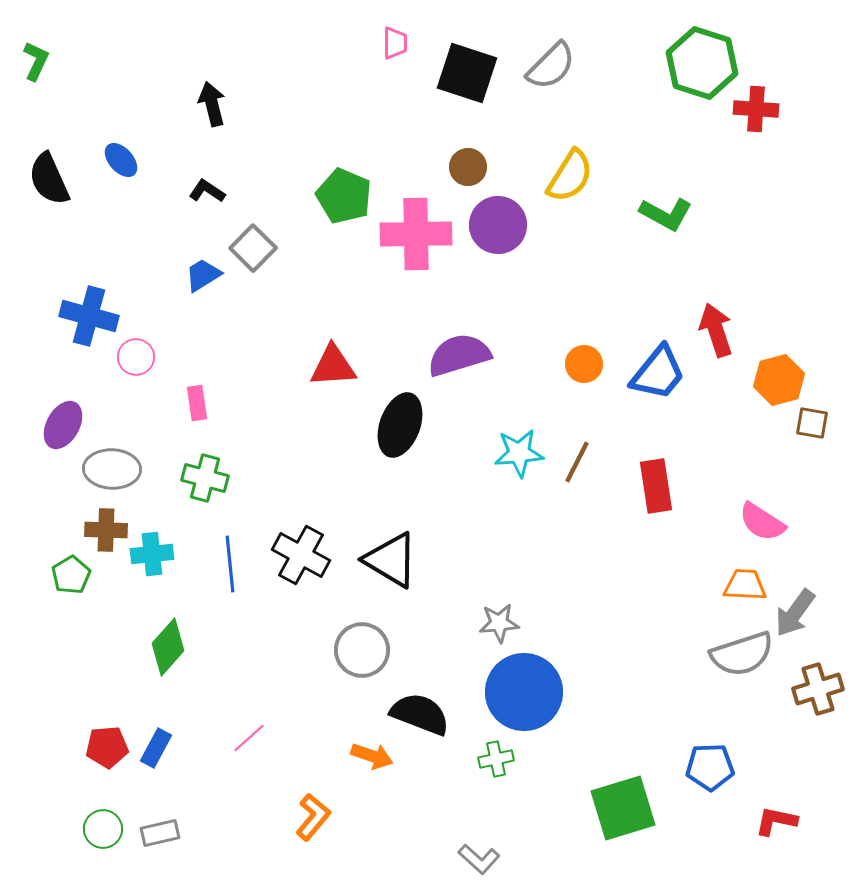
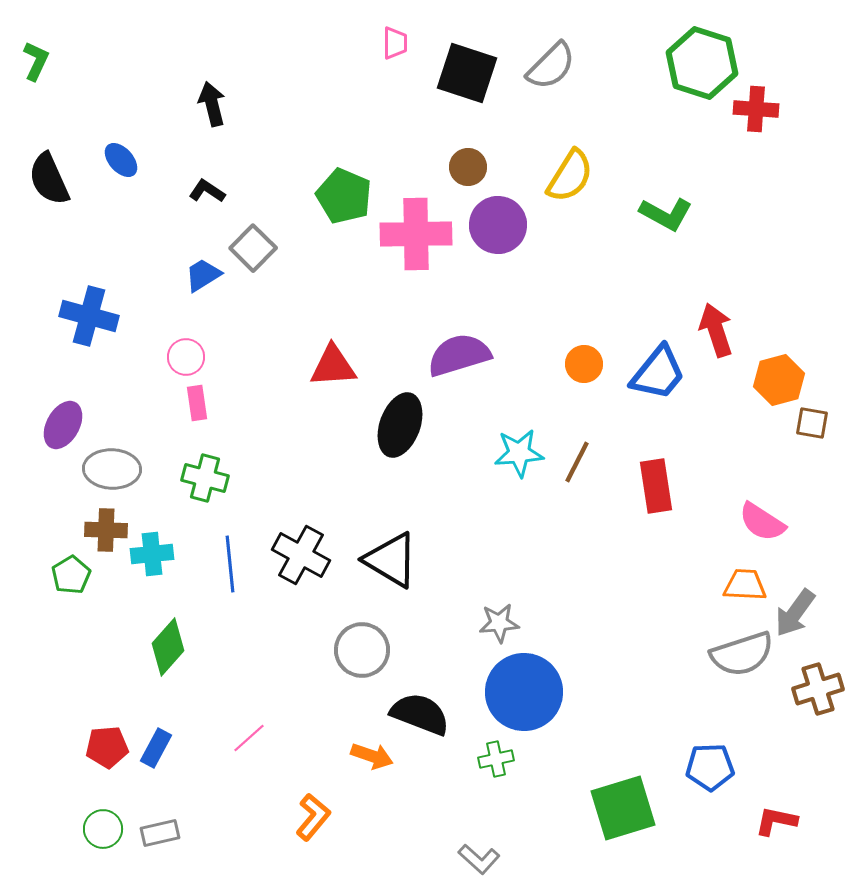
pink circle at (136, 357): moved 50 px right
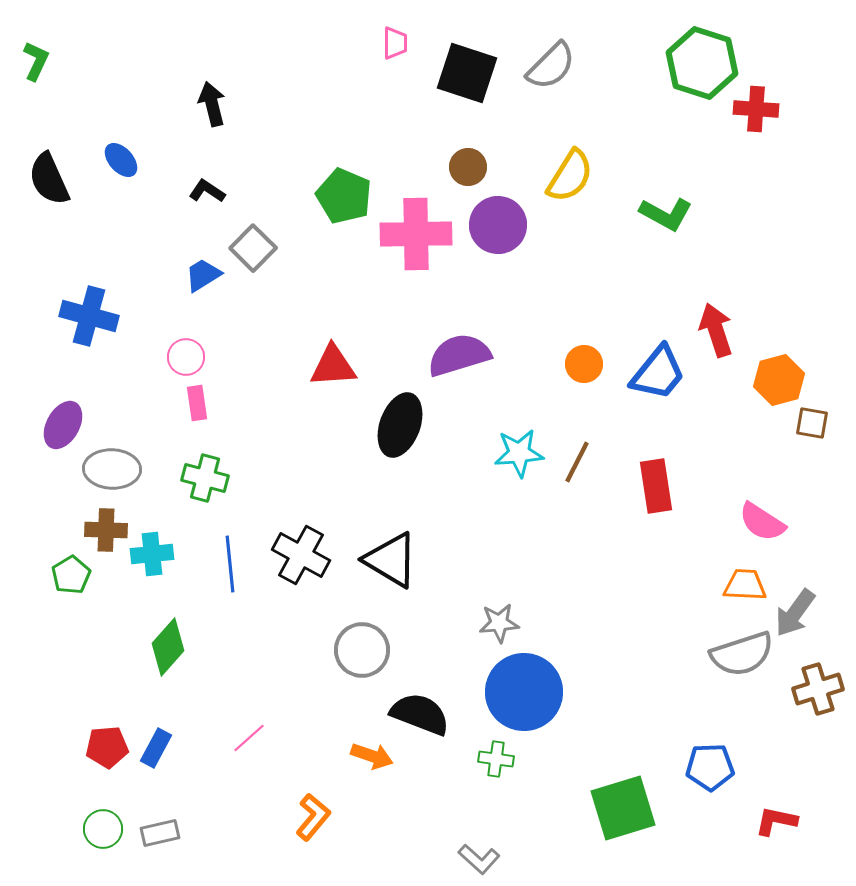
green cross at (496, 759): rotated 20 degrees clockwise
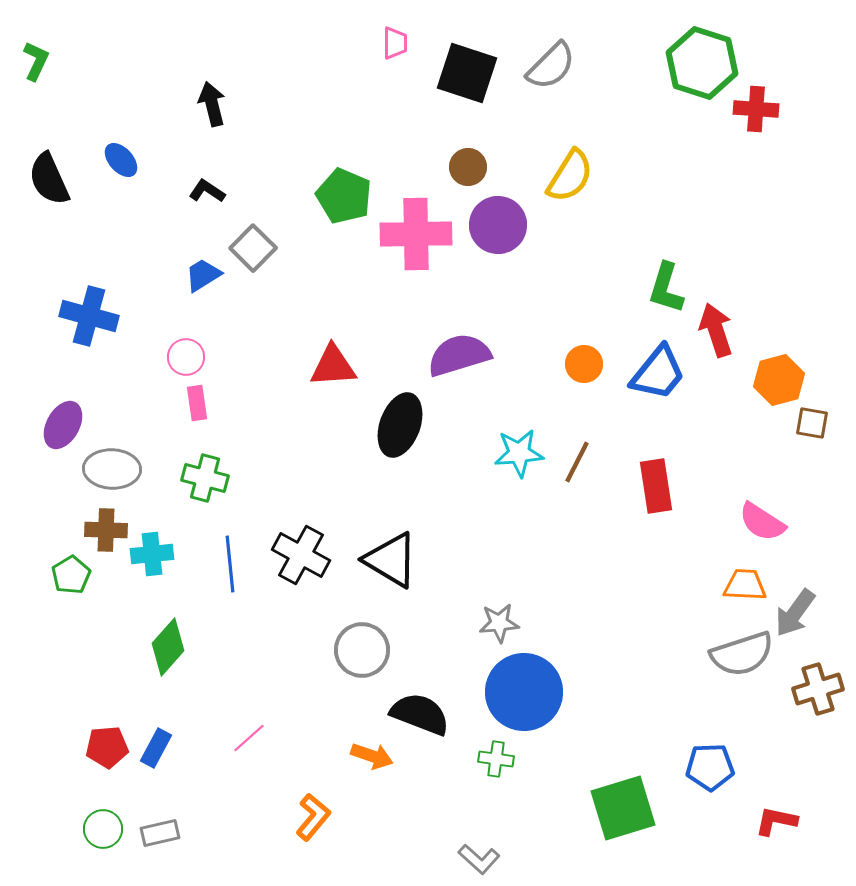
green L-shape at (666, 214): moved 74 px down; rotated 78 degrees clockwise
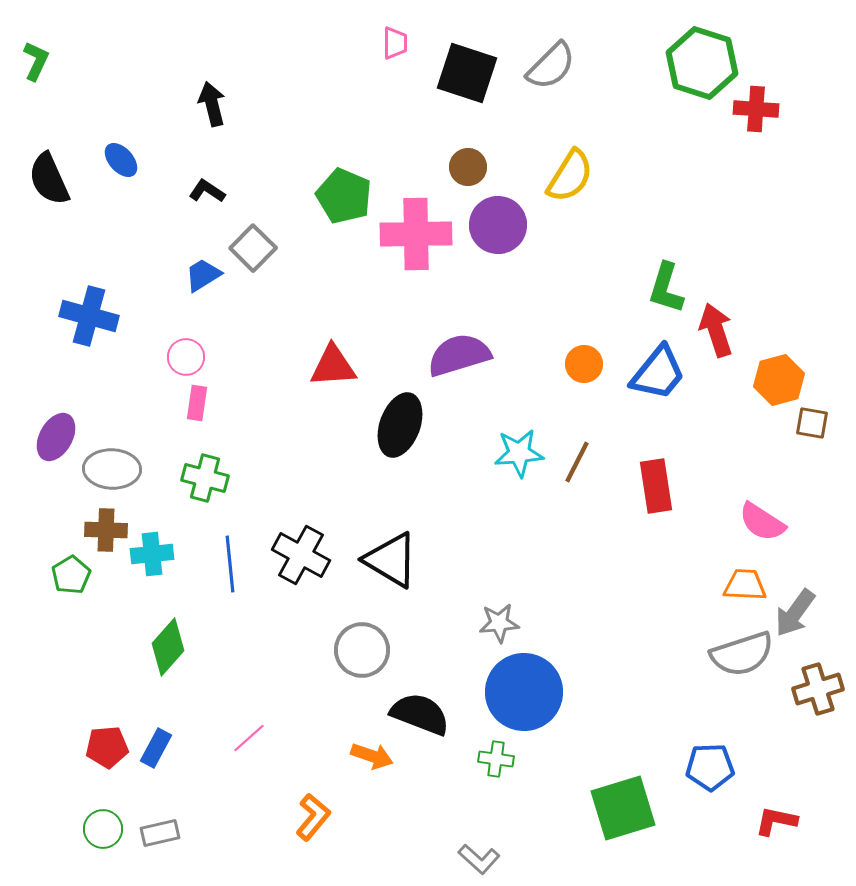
pink rectangle at (197, 403): rotated 16 degrees clockwise
purple ellipse at (63, 425): moved 7 px left, 12 px down
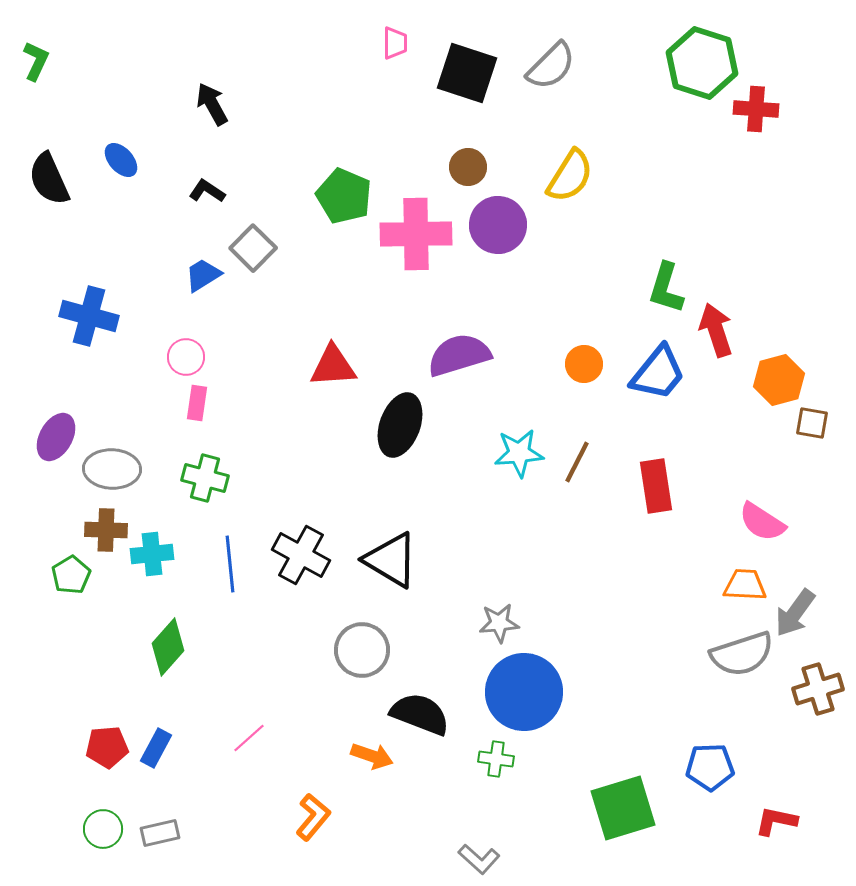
black arrow at (212, 104): rotated 15 degrees counterclockwise
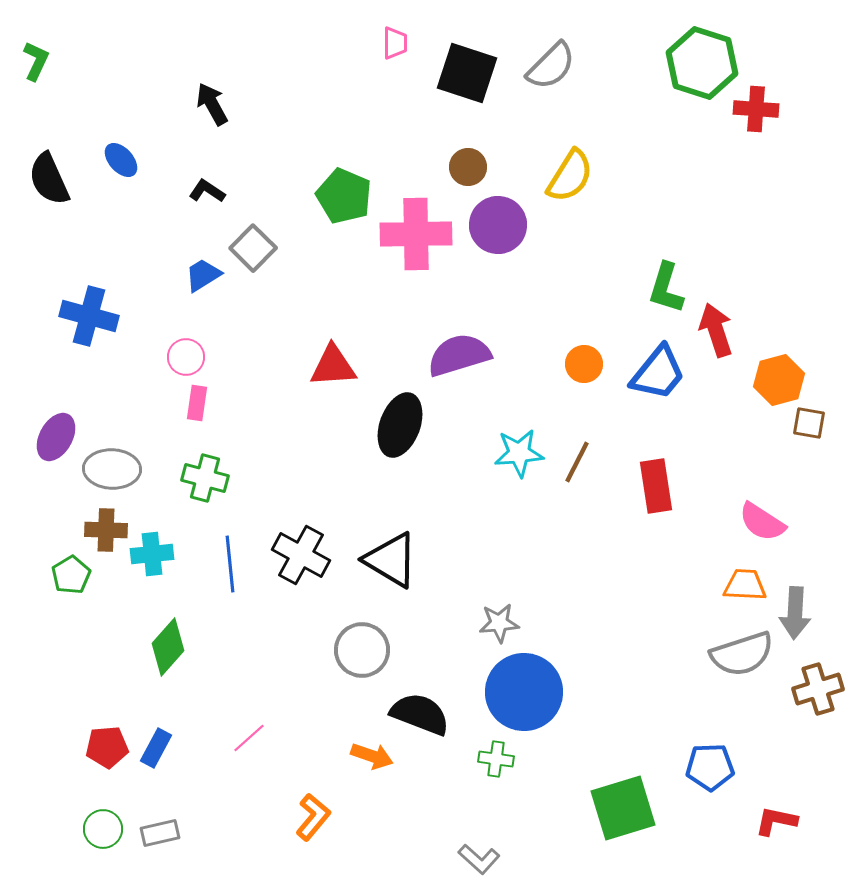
brown square at (812, 423): moved 3 px left
gray arrow at (795, 613): rotated 33 degrees counterclockwise
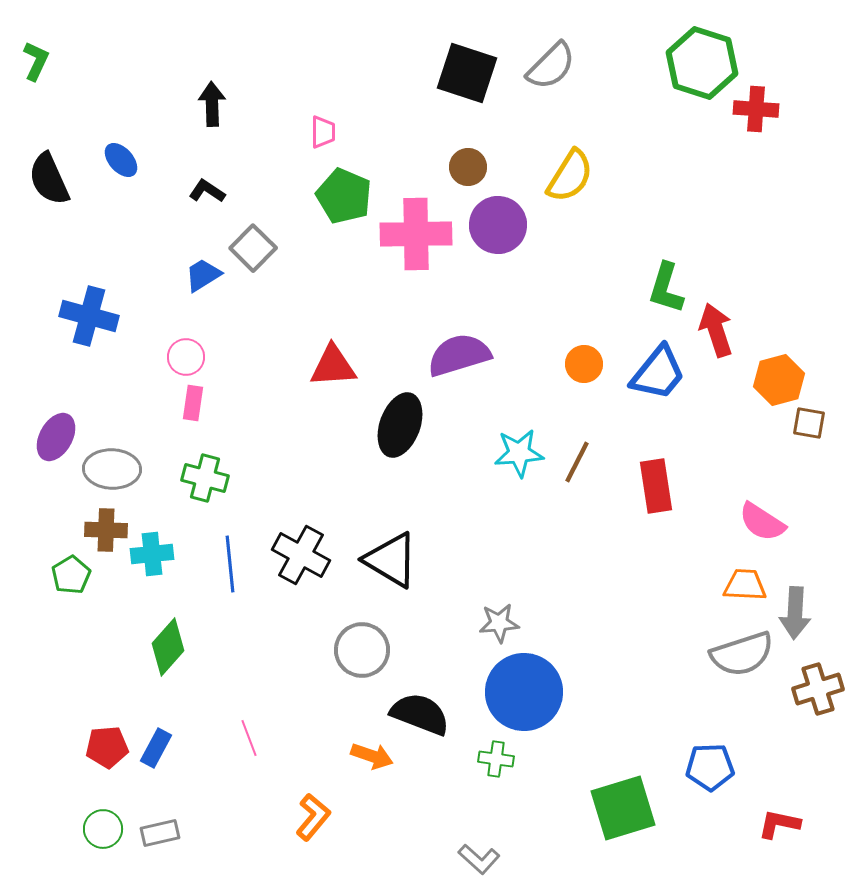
pink trapezoid at (395, 43): moved 72 px left, 89 px down
black arrow at (212, 104): rotated 27 degrees clockwise
pink rectangle at (197, 403): moved 4 px left
pink line at (249, 738): rotated 69 degrees counterclockwise
red L-shape at (776, 821): moved 3 px right, 3 px down
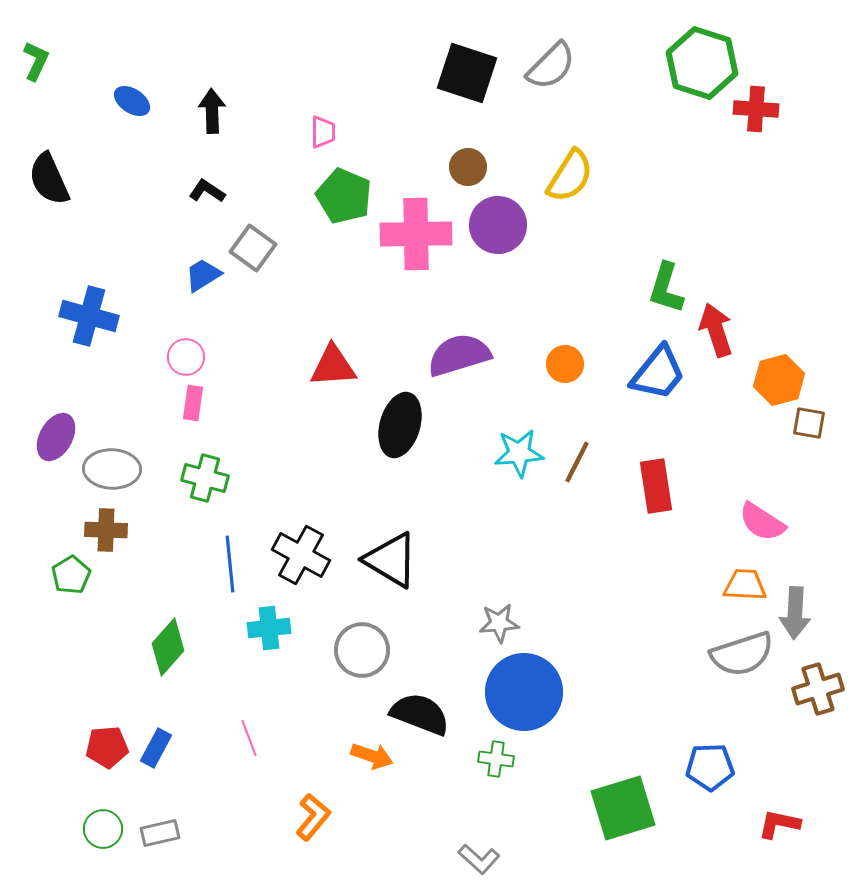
black arrow at (212, 104): moved 7 px down
blue ellipse at (121, 160): moved 11 px right, 59 px up; rotated 15 degrees counterclockwise
gray square at (253, 248): rotated 9 degrees counterclockwise
orange circle at (584, 364): moved 19 px left
black ellipse at (400, 425): rotated 4 degrees counterclockwise
cyan cross at (152, 554): moved 117 px right, 74 px down
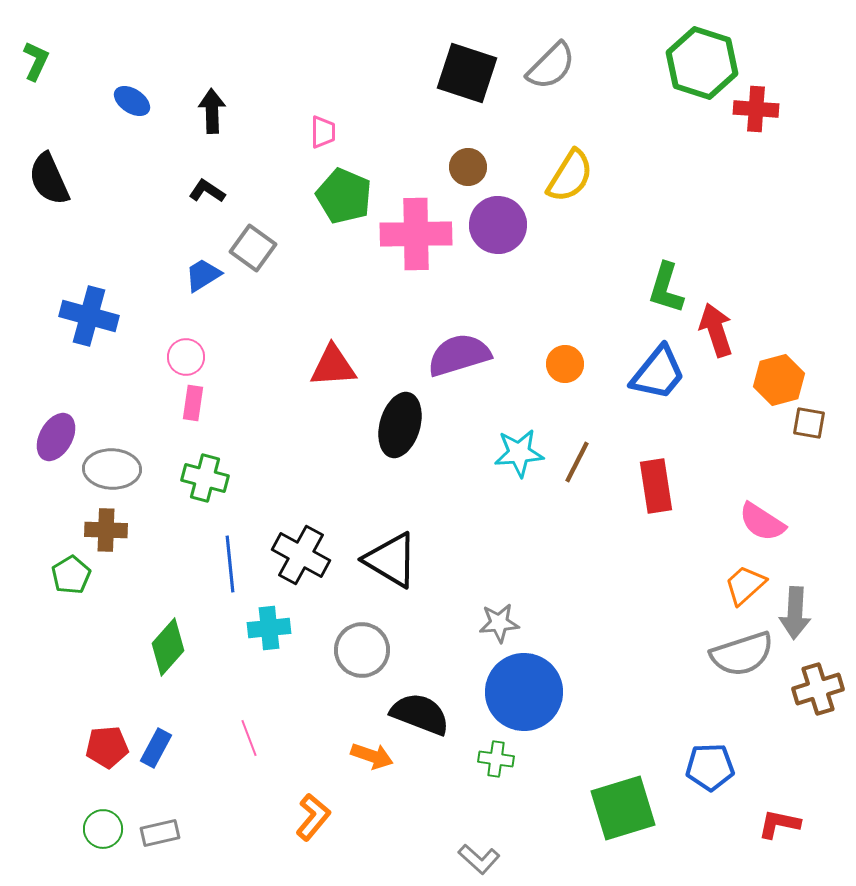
orange trapezoid at (745, 585): rotated 45 degrees counterclockwise
